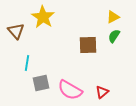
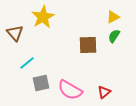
yellow star: rotated 10 degrees clockwise
brown triangle: moved 1 px left, 2 px down
cyan line: rotated 42 degrees clockwise
red triangle: moved 2 px right
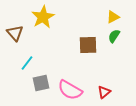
cyan line: rotated 14 degrees counterclockwise
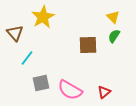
yellow triangle: rotated 48 degrees counterclockwise
cyan line: moved 5 px up
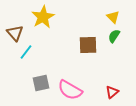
cyan line: moved 1 px left, 6 px up
red triangle: moved 8 px right
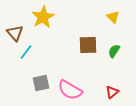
green semicircle: moved 15 px down
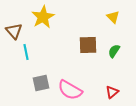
brown triangle: moved 1 px left, 2 px up
cyan line: rotated 49 degrees counterclockwise
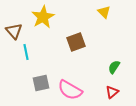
yellow triangle: moved 9 px left, 5 px up
brown square: moved 12 px left, 3 px up; rotated 18 degrees counterclockwise
green semicircle: moved 16 px down
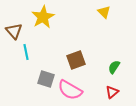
brown square: moved 18 px down
gray square: moved 5 px right, 4 px up; rotated 30 degrees clockwise
